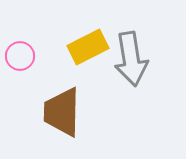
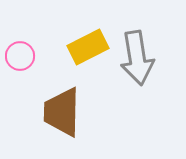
gray arrow: moved 6 px right, 1 px up
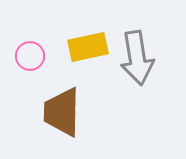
yellow rectangle: rotated 15 degrees clockwise
pink circle: moved 10 px right
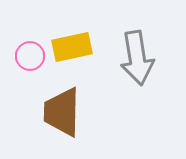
yellow rectangle: moved 16 px left
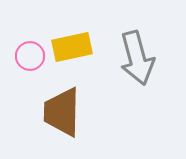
gray arrow: rotated 6 degrees counterclockwise
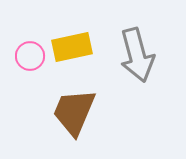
gray arrow: moved 3 px up
brown trapezoid: moved 12 px right; rotated 22 degrees clockwise
